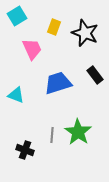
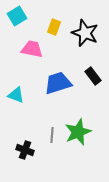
pink trapezoid: rotated 55 degrees counterclockwise
black rectangle: moved 2 px left, 1 px down
green star: rotated 16 degrees clockwise
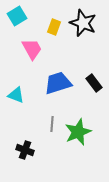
black star: moved 2 px left, 10 px up
pink trapezoid: rotated 50 degrees clockwise
black rectangle: moved 1 px right, 7 px down
gray line: moved 11 px up
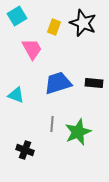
black rectangle: rotated 48 degrees counterclockwise
